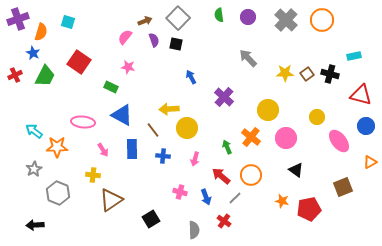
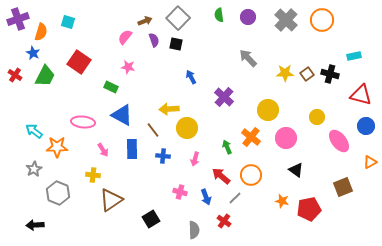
red cross at (15, 75): rotated 32 degrees counterclockwise
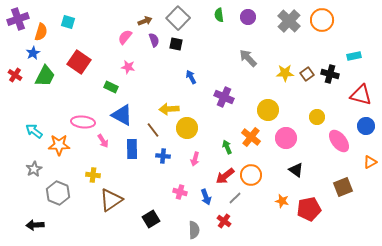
gray cross at (286, 20): moved 3 px right, 1 px down
blue star at (33, 53): rotated 16 degrees clockwise
purple cross at (224, 97): rotated 18 degrees counterclockwise
orange star at (57, 147): moved 2 px right, 2 px up
pink arrow at (103, 150): moved 9 px up
red arrow at (221, 176): moved 4 px right; rotated 78 degrees counterclockwise
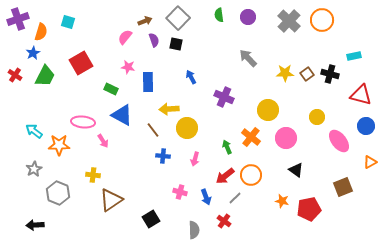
red square at (79, 62): moved 2 px right, 1 px down; rotated 25 degrees clockwise
green rectangle at (111, 87): moved 2 px down
blue rectangle at (132, 149): moved 16 px right, 67 px up
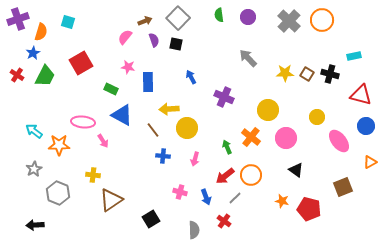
brown square at (307, 74): rotated 24 degrees counterclockwise
red cross at (15, 75): moved 2 px right
red pentagon at (309, 209): rotated 25 degrees clockwise
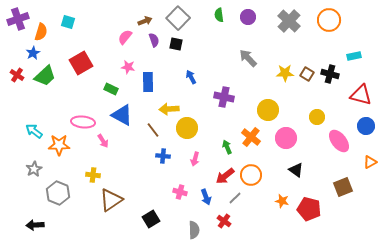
orange circle at (322, 20): moved 7 px right
green trapezoid at (45, 76): rotated 20 degrees clockwise
purple cross at (224, 97): rotated 12 degrees counterclockwise
